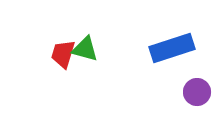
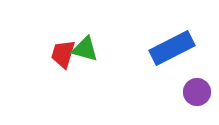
blue rectangle: rotated 9 degrees counterclockwise
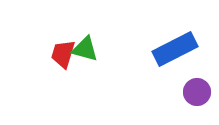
blue rectangle: moved 3 px right, 1 px down
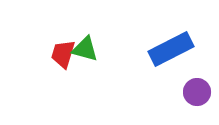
blue rectangle: moved 4 px left
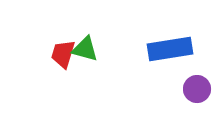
blue rectangle: moved 1 px left; rotated 18 degrees clockwise
purple circle: moved 3 px up
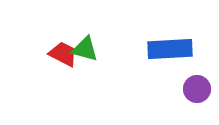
blue rectangle: rotated 6 degrees clockwise
red trapezoid: rotated 100 degrees clockwise
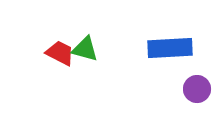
blue rectangle: moved 1 px up
red trapezoid: moved 3 px left, 1 px up
